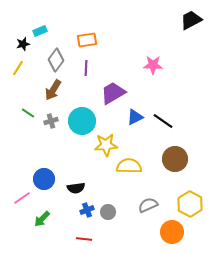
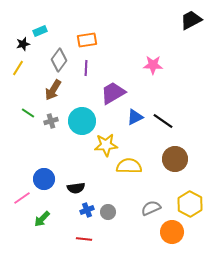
gray diamond: moved 3 px right
gray semicircle: moved 3 px right, 3 px down
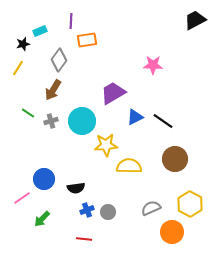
black trapezoid: moved 4 px right
purple line: moved 15 px left, 47 px up
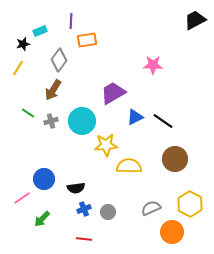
blue cross: moved 3 px left, 1 px up
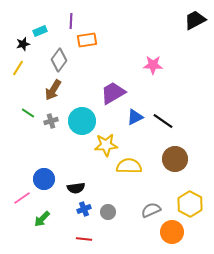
gray semicircle: moved 2 px down
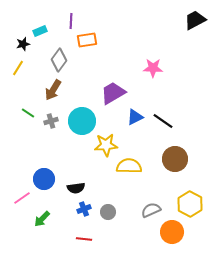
pink star: moved 3 px down
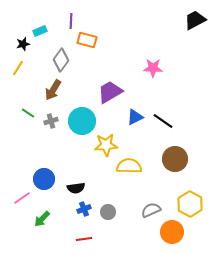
orange rectangle: rotated 24 degrees clockwise
gray diamond: moved 2 px right
purple trapezoid: moved 3 px left, 1 px up
red line: rotated 14 degrees counterclockwise
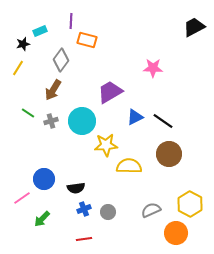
black trapezoid: moved 1 px left, 7 px down
brown circle: moved 6 px left, 5 px up
orange circle: moved 4 px right, 1 px down
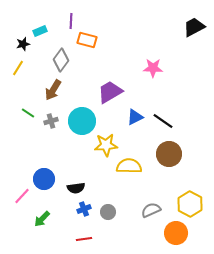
pink line: moved 2 px up; rotated 12 degrees counterclockwise
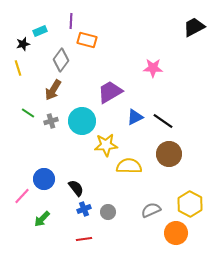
yellow line: rotated 49 degrees counterclockwise
black semicircle: rotated 120 degrees counterclockwise
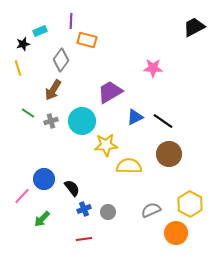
black semicircle: moved 4 px left
